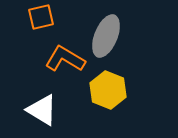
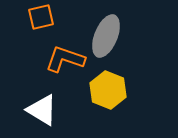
orange L-shape: rotated 12 degrees counterclockwise
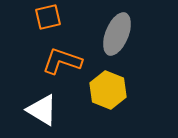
orange square: moved 7 px right
gray ellipse: moved 11 px right, 2 px up
orange L-shape: moved 3 px left, 2 px down
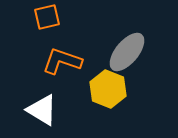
orange square: moved 1 px left
gray ellipse: moved 10 px right, 18 px down; rotated 18 degrees clockwise
yellow hexagon: moved 1 px up
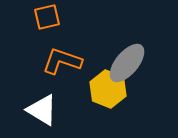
gray ellipse: moved 11 px down
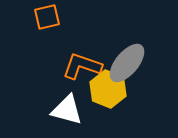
orange L-shape: moved 20 px right, 5 px down
white triangle: moved 25 px right; rotated 16 degrees counterclockwise
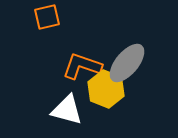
yellow hexagon: moved 2 px left
